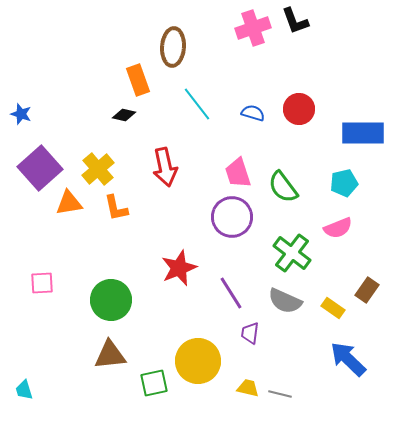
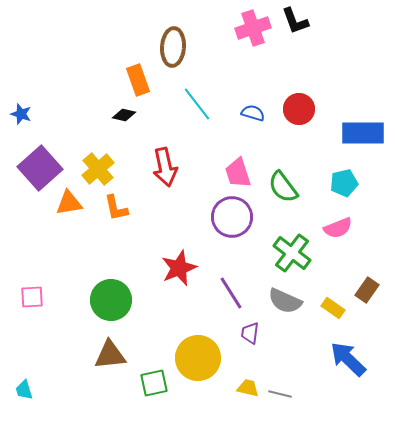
pink square: moved 10 px left, 14 px down
yellow circle: moved 3 px up
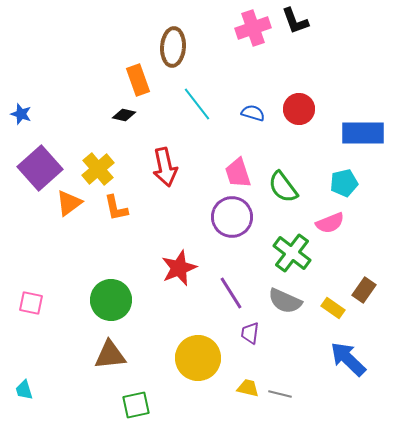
orange triangle: rotated 28 degrees counterclockwise
pink semicircle: moved 8 px left, 5 px up
brown rectangle: moved 3 px left
pink square: moved 1 px left, 6 px down; rotated 15 degrees clockwise
green square: moved 18 px left, 22 px down
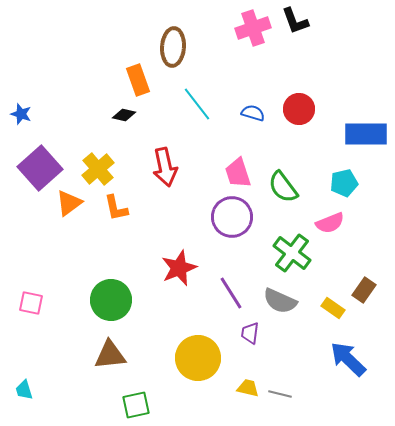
blue rectangle: moved 3 px right, 1 px down
gray semicircle: moved 5 px left
